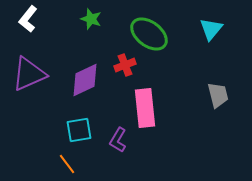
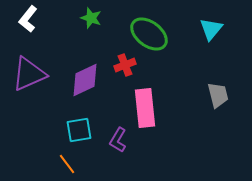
green star: moved 1 px up
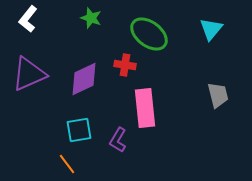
red cross: rotated 30 degrees clockwise
purple diamond: moved 1 px left, 1 px up
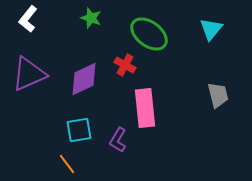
red cross: rotated 20 degrees clockwise
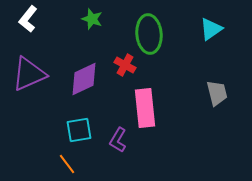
green star: moved 1 px right, 1 px down
cyan triangle: rotated 15 degrees clockwise
green ellipse: rotated 48 degrees clockwise
gray trapezoid: moved 1 px left, 2 px up
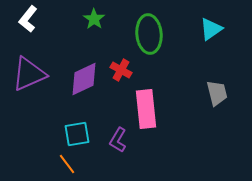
green star: moved 2 px right; rotated 15 degrees clockwise
red cross: moved 4 px left, 5 px down
pink rectangle: moved 1 px right, 1 px down
cyan square: moved 2 px left, 4 px down
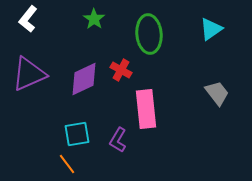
gray trapezoid: rotated 24 degrees counterclockwise
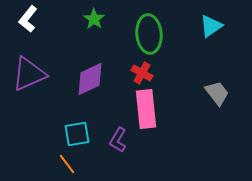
cyan triangle: moved 3 px up
red cross: moved 21 px right, 3 px down
purple diamond: moved 6 px right
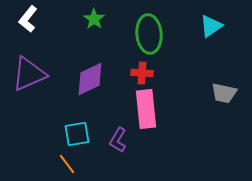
red cross: rotated 25 degrees counterclockwise
gray trapezoid: moved 7 px right; rotated 140 degrees clockwise
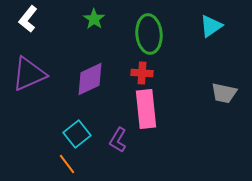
cyan square: rotated 28 degrees counterclockwise
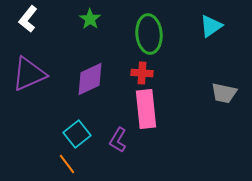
green star: moved 4 px left
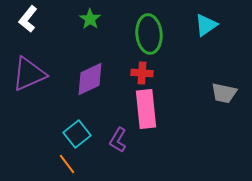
cyan triangle: moved 5 px left, 1 px up
